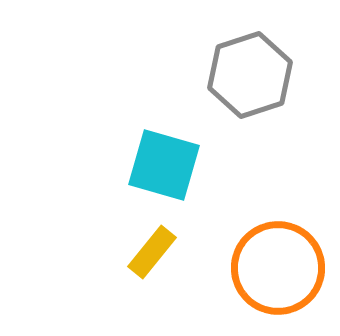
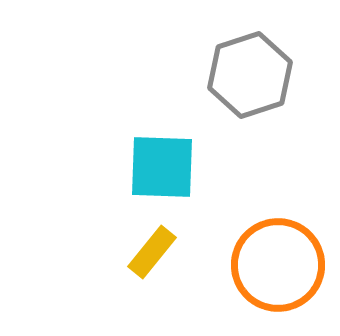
cyan square: moved 2 px left, 2 px down; rotated 14 degrees counterclockwise
orange circle: moved 3 px up
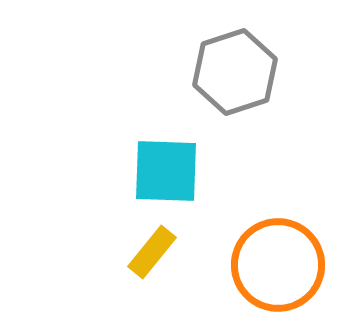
gray hexagon: moved 15 px left, 3 px up
cyan square: moved 4 px right, 4 px down
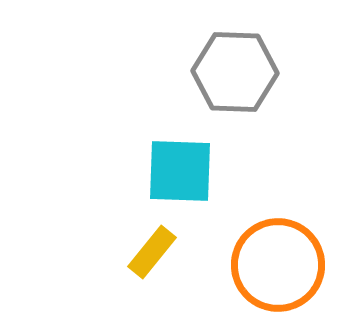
gray hexagon: rotated 20 degrees clockwise
cyan square: moved 14 px right
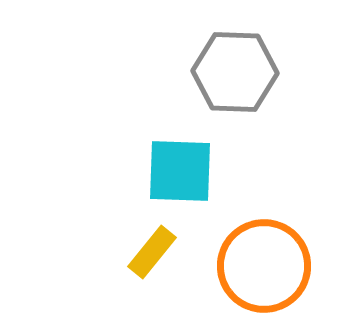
orange circle: moved 14 px left, 1 px down
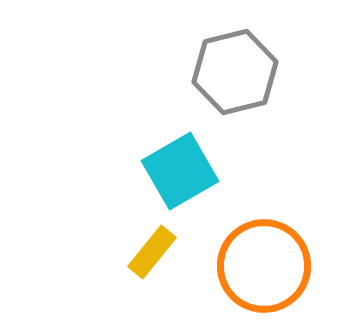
gray hexagon: rotated 16 degrees counterclockwise
cyan square: rotated 32 degrees counterclockwise
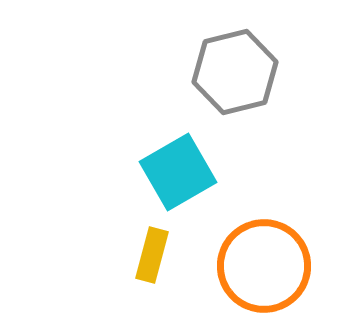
cyan square: moved 2 px left, 1 px down
yellow rectangle: moved 3 px down; rotated 24 degrees counterclockwise
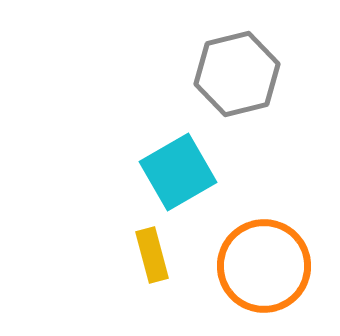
gray hexagon: moved 2 px right, 2 px down
yellow rectangle: rotated 30 degrees counterclockwise
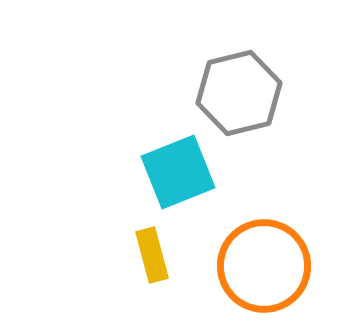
gray hexagon: moved 2 px right, 19 px down
cyan square: rotated 8 degrees clockwise
